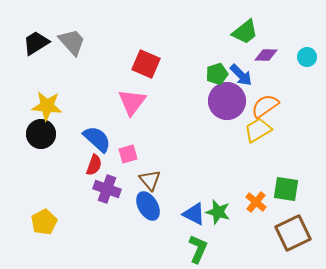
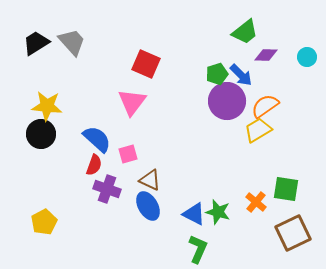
brown triangle: rotated 25 degrees counterclockwise
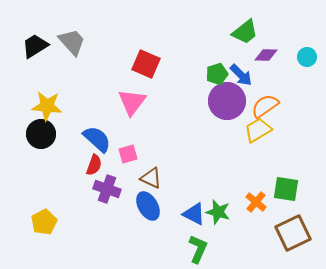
black trapezoid: moved 1 px left, 3 px down
brown triangle: moved 1 px right, 2 px up
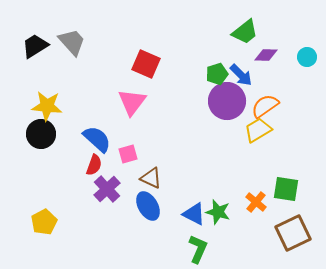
purple cross: rotated 28 degrees clockwise
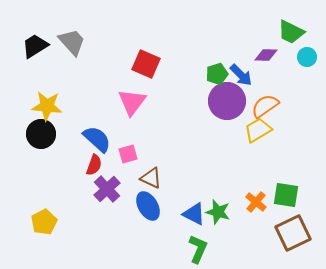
green trapezoid: moved 46 px right; rotated 64 degrees clockwise
green square: moved 6 px down
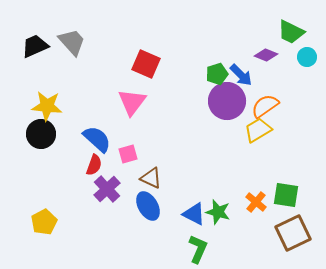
black trapezoid: rotated 8 degrees clockwise
purple diamond: rotated 20 degrees clockwise
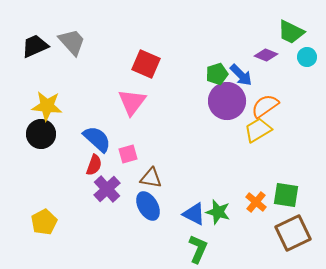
brown triangle: rotated 15 degrees counterclockwise
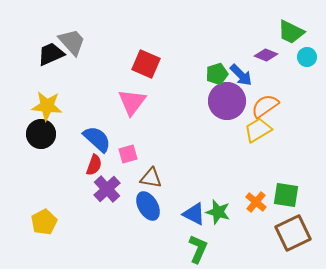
black trapezoid: moved 16 px right, 8 px down
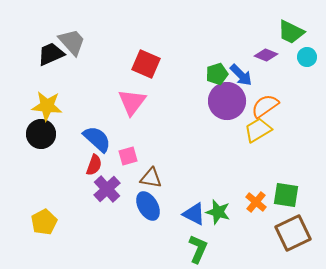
pink square: moved 2 px down
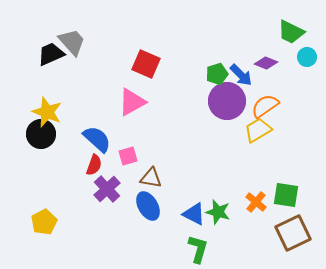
purple diamond: moved 8 px down
pink triangle: rotated 24 degrees clockwise
yellow star: moved 6 px down; rotated 16 degrees clockwise
green L-shape: rotated 8 degrees counterclockwise
